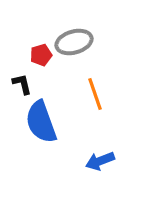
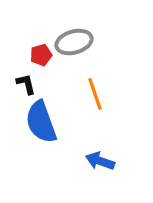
black L-shape: moved 4 px right
blue arrow: rotated 40 degrees clockwise
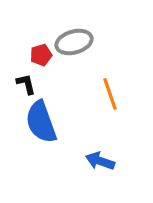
orange line: moved 15 px right
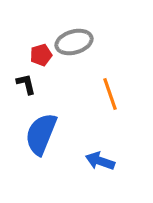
blue semicircle: moved 12 px down; rotated 42 degrees clockwise
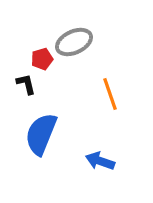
gray ellipse: rotated 9 degrees counterclockwise
red pentagon: moved 1 px right, 4 px down
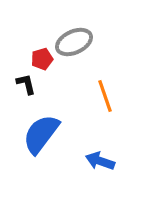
orange line: moved 5 px left, 2 px down
blue semicircle: rotated 15 degrees clockwise
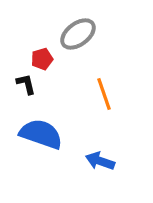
gray ellipse: moved 4 px right, 8 px up; rotated 12 degrees counterclockwise
orange line: moved 1 px left, 2 px up
blue semicircle: rotated 72 degrees clockwise
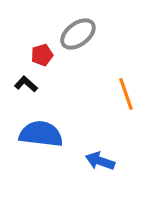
red pentagon: moved 4 px up
black L-shape: rotated 35 degrees counterclockwise
orange line: moved 22 px right
blue semicircle: rotated 12 degrees counterclockwise
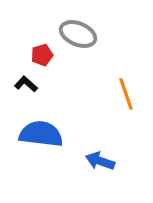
gray ellipse: rotated 60 degrees clockwise
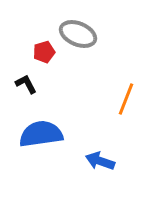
red pentagon: moved 2 px right, 3 px up
black L-shape: rotated 20 degrees clockwise
orange line: moved 5 px down; rotated 40 degrees clockwise
blue semicircle: rotated 15 degrees counterclockwise
